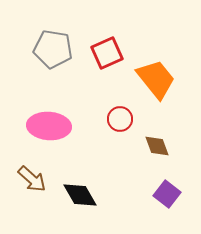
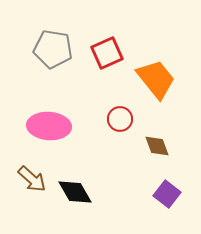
black diamond: moved 5 px left, 3 px up
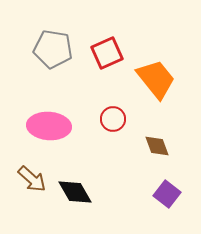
red circle: moved 7 px left
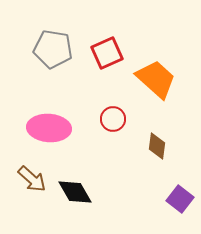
orange trapezoid: rotated 9 degrees counterclockwise
pink ellipse: moved 2 px down
brown diamond: rotated 28 degrees clockwise
purple square: moved 13 px right, 5 px down
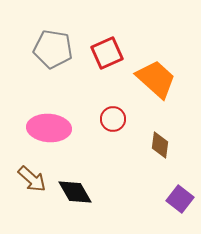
brown diamond: moved 3 px right, 1 px up
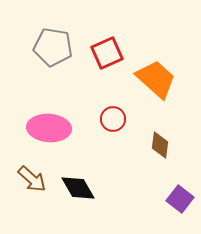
gray pentagon: moved 2 px up
black diamond: moved 3 px right, 4 px up
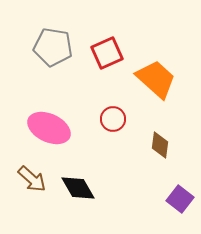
pink ellipse: rotated 21 degrees clockwise
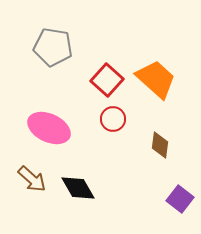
red square: moved 27 px down; rotated 24 degrees counterclockwise
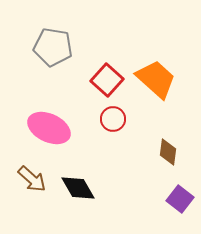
brown diamond: moved 8 px right, 7 px down
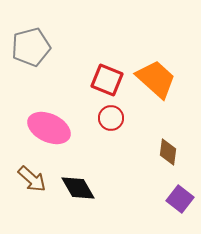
gray pentagon: moved 22 px left; rotated 24 degrees counterclockwise
red square: rotated 20 degrees counterclockwise
red circle: moved 2 px left, 1 px up
